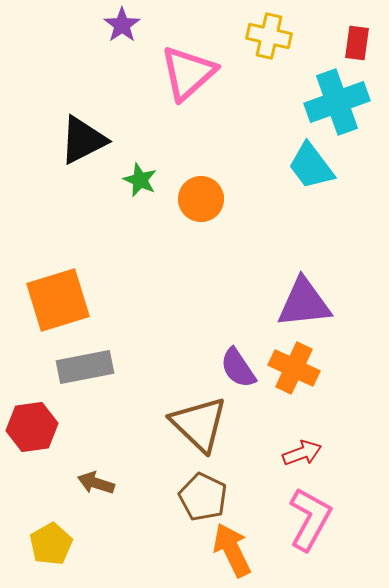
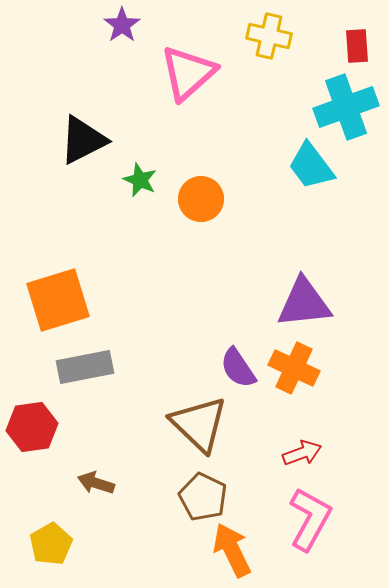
red rectangle: moved 3 px down; rotated 12 degrees counterclockwise
cyan cross: moved 9 px right, 5 px down
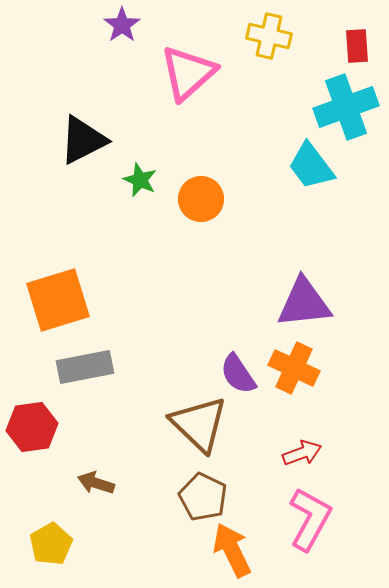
purple semicircle: moved 6 px down
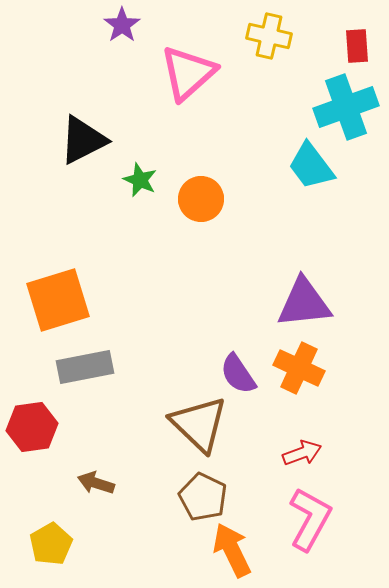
orange cross: moved 5 px right
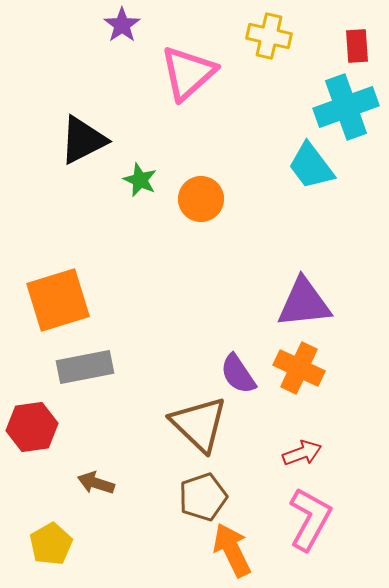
brown pentagon: rotated 27 degrees clockwise
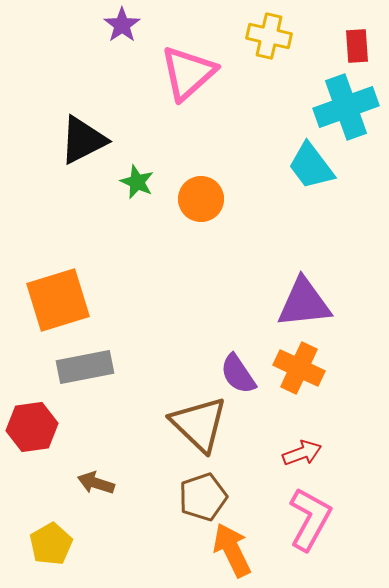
green star: moved 3 px left, 2 px down
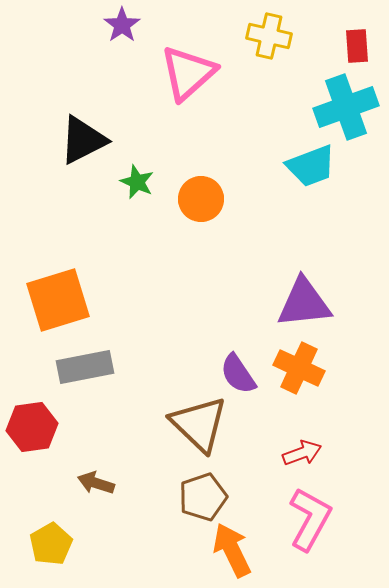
cyan trapezoid: rotated 74 degrees counterclockwise
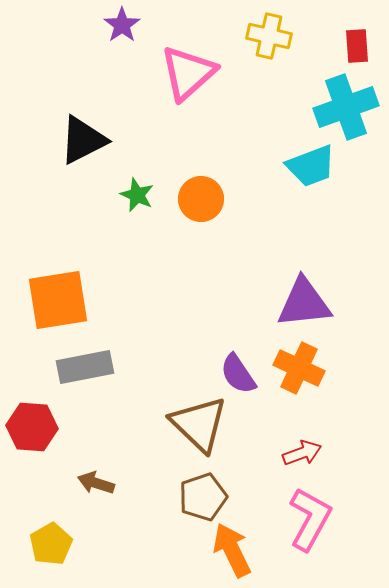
green star: moved 13 px down
orange square: rotated 8 degrees clockwise
red hexagon: rotated 12 degrees clockwise
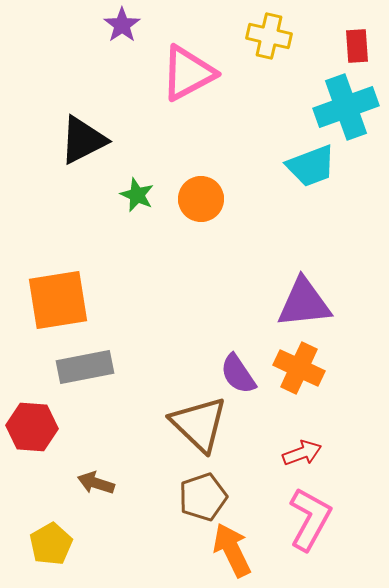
pink triangle: rotated 14 degrees clockwise
